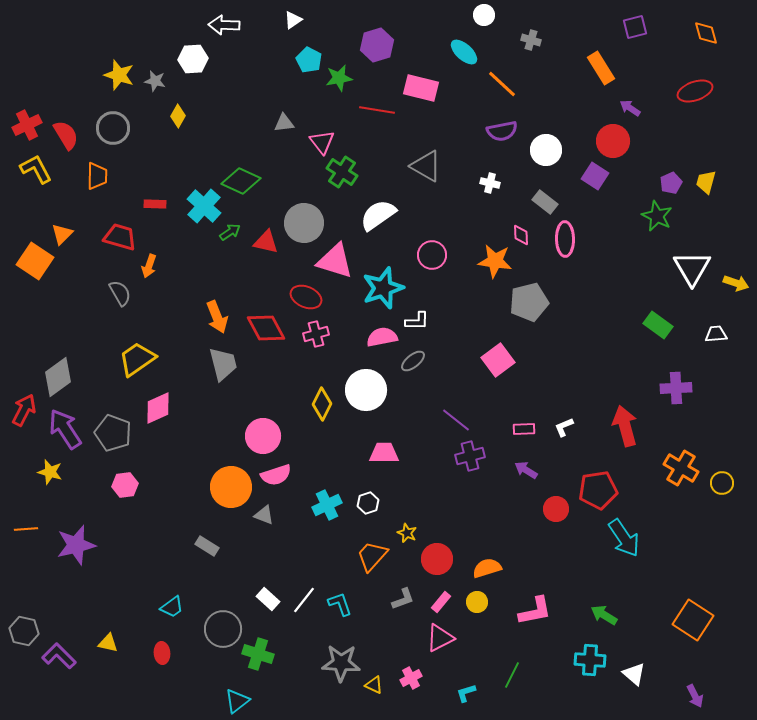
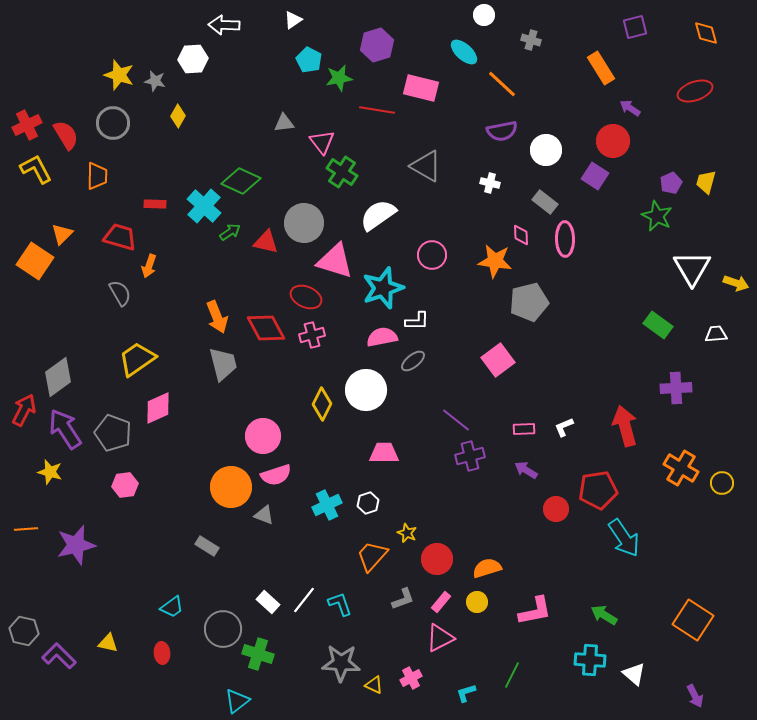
gray circle at (113, 128): moved 5 px up
pink cross at (316, 334): moved 4 px left, 1 px down
white rectangle at (268, 599): moved 3 px down
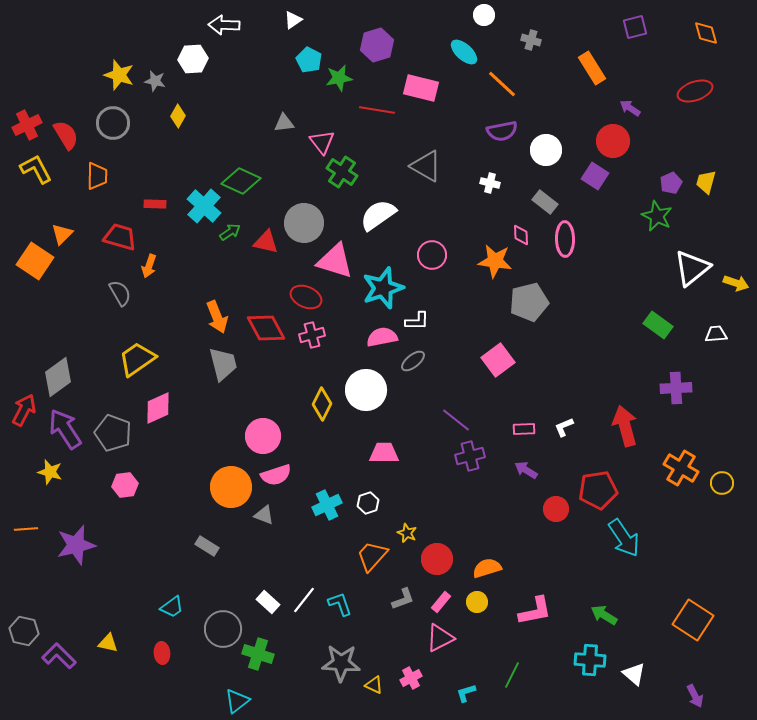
orange rectangle at (601, 68): moved 9 px left
white triangle at (692, 268): rotated 21 degrees clockwise
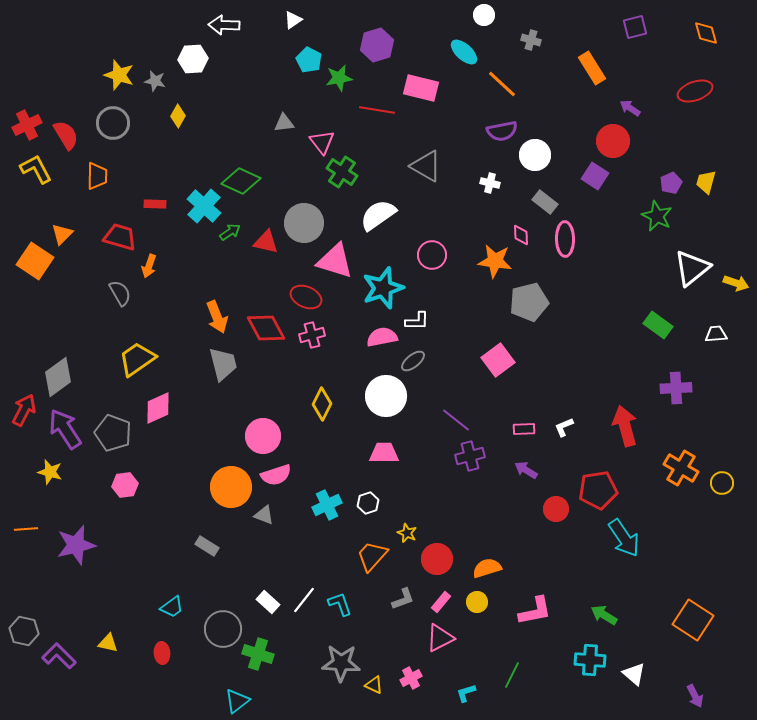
white circle at (546, 150): moved 11 px left, 5 px down
white circle at (366, 390): moved 20 px right, 6 px down
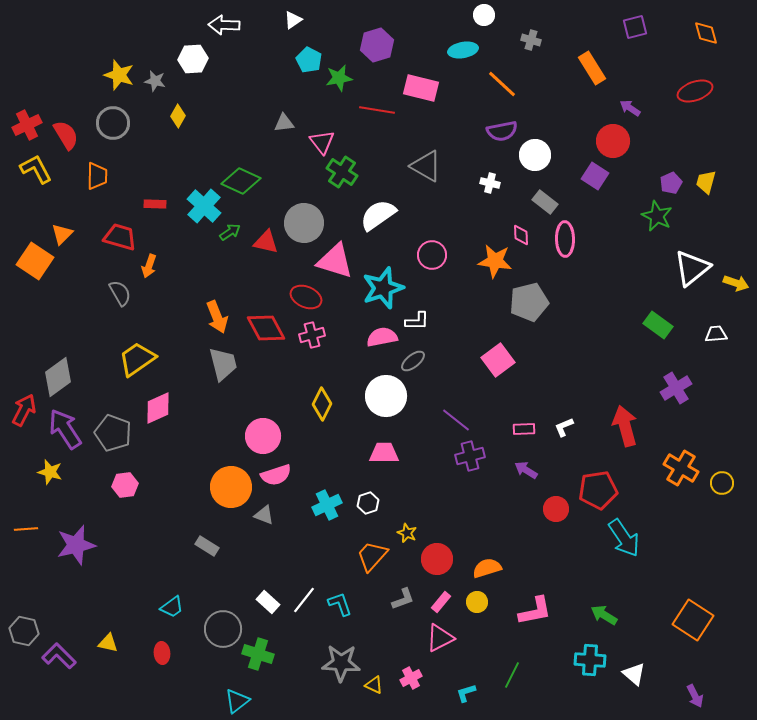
cyan ellipse at (464, 52): moved 1 px left, 2 px up; rotated 52 degrees counterclockwise
purple cross at (676, 388): rotated 28 degrees counterclockwise
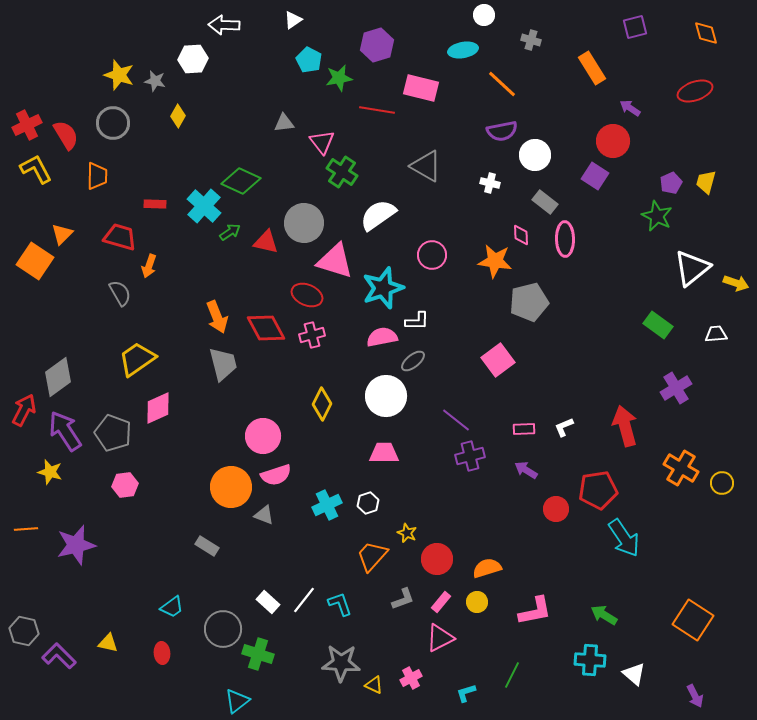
red ellipse at (306, 297): moved 1 px right, 2 px up
purple arrow at (65, 429): moved 2 px down
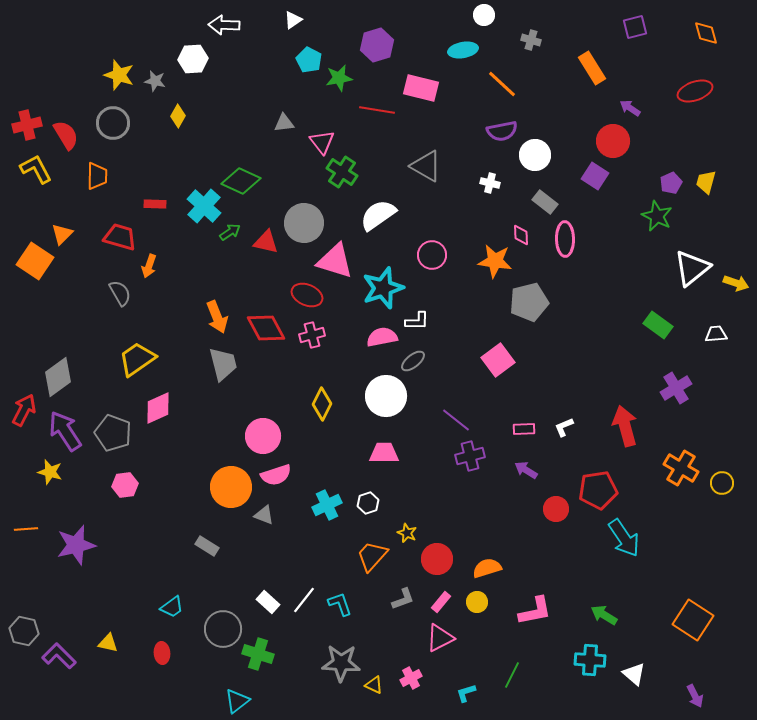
red cross at (27, 125): rotated 12 degrees clockwise
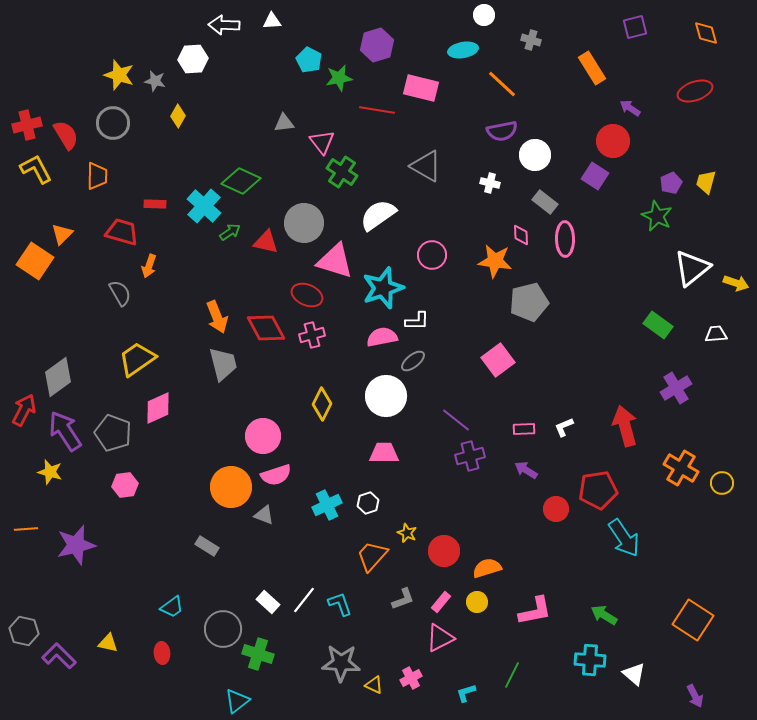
white triangle at (293, 20): moved 21 px left, 1 px down; rotated 30 degrees clockwise
red trapezoid at (120, 237): moved 2 px right, 5 px up
red circle at (437, 559): moved 7 px right, 8 px up
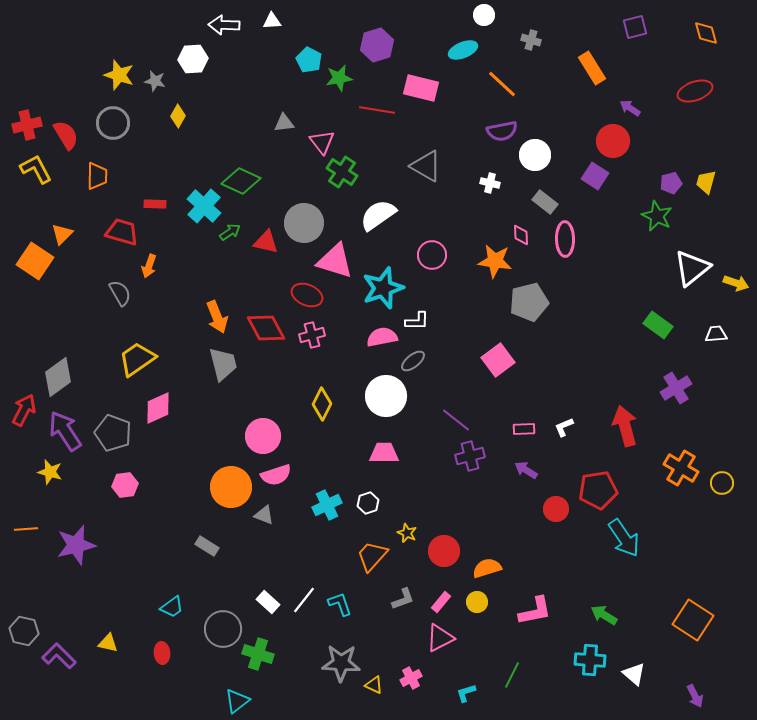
cyan ellipse at (463, 50): rotated 12 degrees counterclockwise
purple pentagon at (671, 183): rotated 10 degrees clockwise
